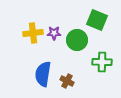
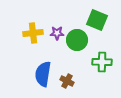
purple star: moved 3 px right
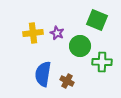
purple star: rotated 24 degrees clockwise
green circle: moved 3 px right, 6 px down
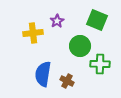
purple star: moved 12 px up; rotated 16 degrees clockwise
green cross: moved 2 px left, 2 px down
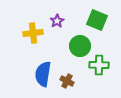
green cross: moved 1 px left, 1 px down
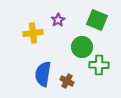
purple star: moved 1 px right, 1 px up
green circle: moved 2 px right, 1 px down
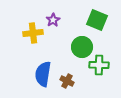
purple star: moved 5 px left
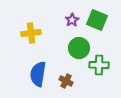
purple star: moved 19 px right
yellow cross: moved 2 px left
green circle: moved 3 px left, 1 px down
blue semicircle: moved 5 px left
brown cross: moved 1 px left
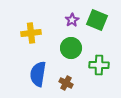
green circle: moved 8 px left
brown cross: moved 2 px down
